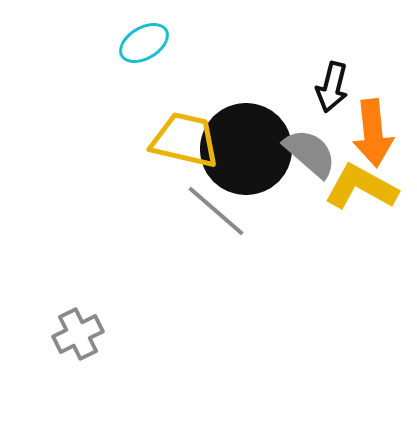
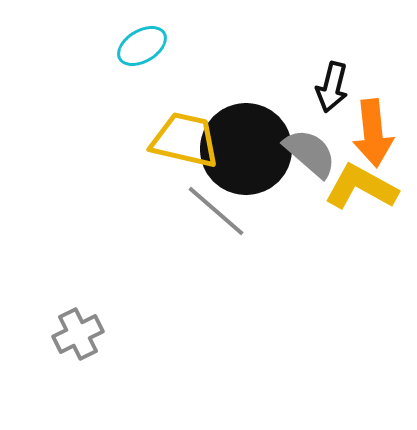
cyan ellipse: moved 2 px left, 3 px down
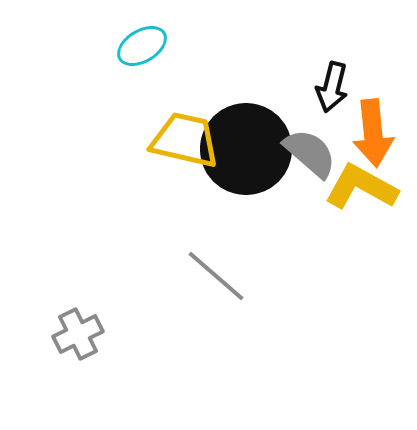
gray line: moved 65 px down
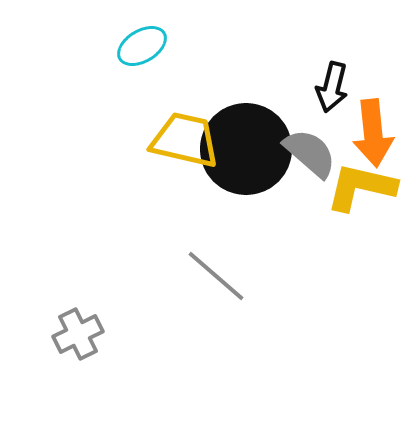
yellow L-shape: rotated 16 degrees counterclockwise
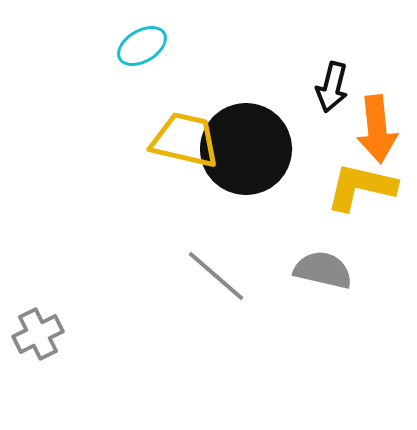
orange arrow: moved 4 px right, 4 px up
gray semicircle: moved 13 px right, 117 px down; rotated 28 degrees counterclockwise
gray cross: moved 40 px left
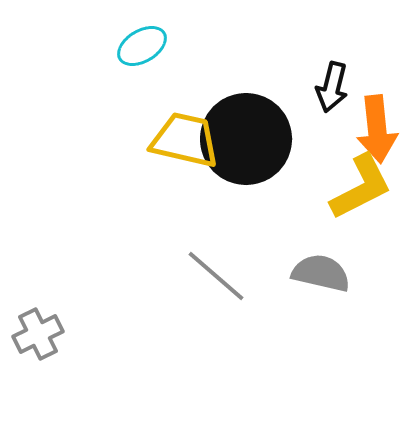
black circle: moved 10 px up
yellow L-shape: rotated 140 degrees clockwise
gray semicircle: moved 2 px left, 3 px down
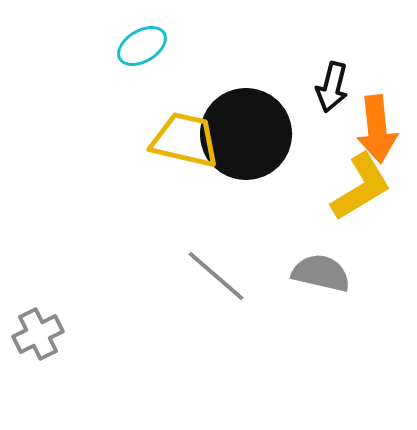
black circle: moved 5 px up
yellow L-shape: rotated 4 degrees counterclockwise
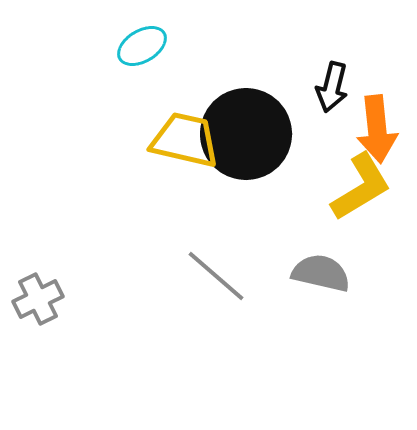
gray cross: moved 35 px up
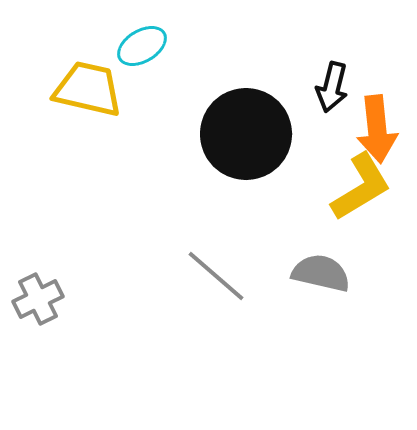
yellow trapezoid: moved 97 px left, 51 px up
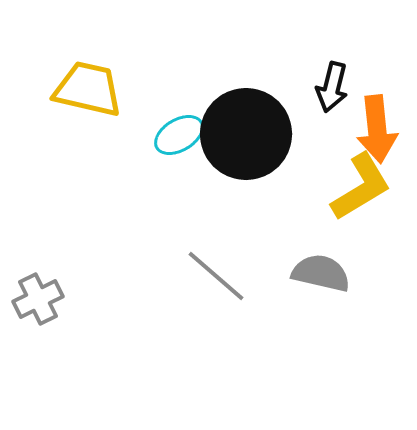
cyan ellipse: moved 37 px right, 89 px down
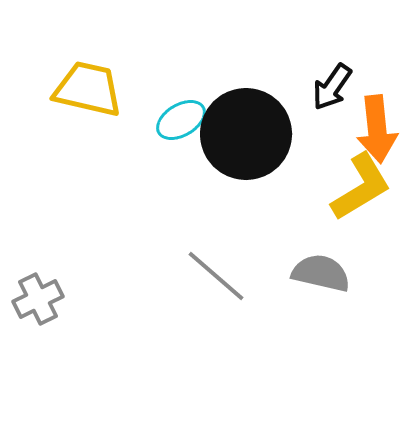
black arrow: rotated 21 degrees clockwise
cyan ellipse: moved 2 px right, 15 px up
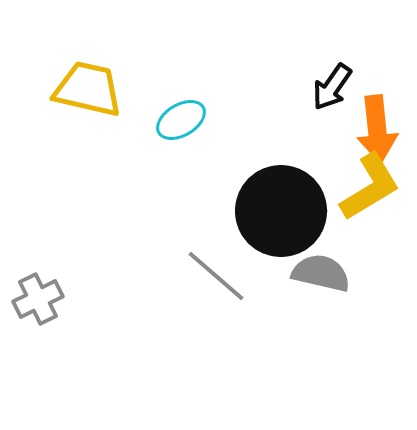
black circle: moved 35 px right, 77 px down
yellow L-shape: moved 9 px right
